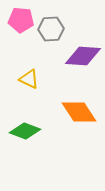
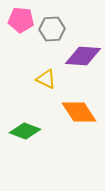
gray hexagon: moved 1 px right
yellow triangle: moved 17 px right
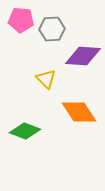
yellow triangle: rotated 20 degrees clockwise
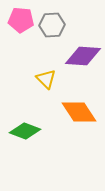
gray hexagon: moved 4 px up
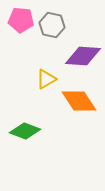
gray hexagon: rotated 15 degrees clockwise
yellow triangle: rotated 45 degrees clockwise
orange diamond: moved 11 px up
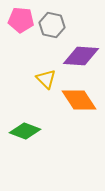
purple diamond: moved 2 px left
yellow triangle: rotated 45 degrees counterclockwise
orange diamond: moved 1 px up
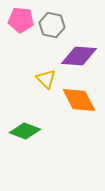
purple diamond: moved 2 px left
orange diamond: rotated 6 degrees clockwise
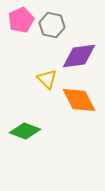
pink pentagon: rotated 30 degrees counterclockwise
purple diamond: rotated 12 degrees counterclockwise
yellow triangle: moved 1 px right
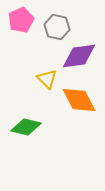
gray hexagon: moved 5 px right, 2 px down
green diamond: moved 1 px right, 4 px up; rotated 8 degrees counterclockwise
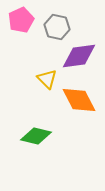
green diamond: moved 10 px right, 9 px down
